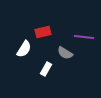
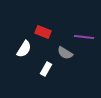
red rectangle: rotated 35 degrees clockwise
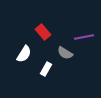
red rectangle: rotated 28 degrees clockwise
purple line: rotated 18 degrees counterclockwise
white semicircle: moved 5 px down
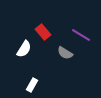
purple line: moved 3 px left, 2 px up; rotated 42 degrees clockwise
white semicircle: moved 5 px up
white rectangle: moved 14 px left, 16 px down
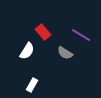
white semicircle: moved 3 px right, 2 px down
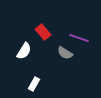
purple line: moved 2 px left, 3 px down; rotated 12 degrees counterclockwise
white semicircle: moved 3 px left
white rectangle: moved 2 px right, 1 px up
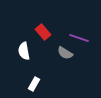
white semicircle: rotated 138 degrees clockwise
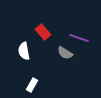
white rectangle: moved 2 px left, 1 px down
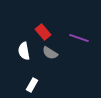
gray semicircle: moved 15 px left
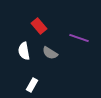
red rectangle: moved 4 px left, 6 px up
